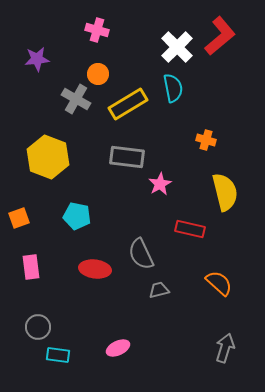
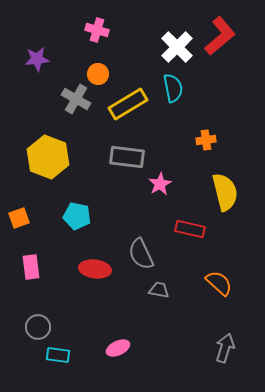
orange cross: rotated 24 degrees counterclockwise
gray trapezoid: rotated 25 degrees clockwise
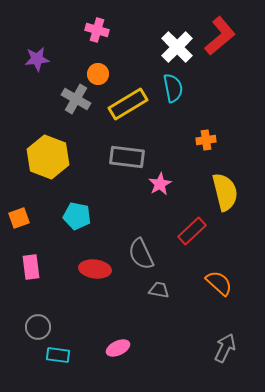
red rectangle: moved 2 px right, 2 px down; rotated 56 degrees counterclockwise
gray arrow: rotated 8 degrees clockwise
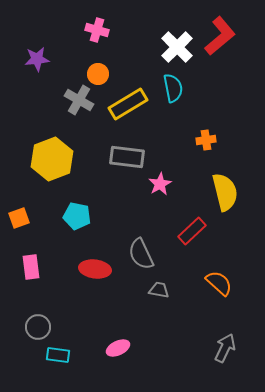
gray cross: moved 3 px right, 1 px down
yellow hexagon: moved 4 px right, 2 px down; rotated 18 degrees clockwise
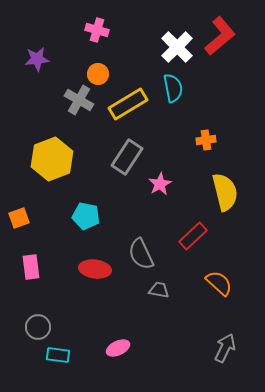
gray rectangle: rotated 64 degrees counterclockwise
cyan pentagon: moved 9 px right
red rectangle: moved 1 px right, 5 px down
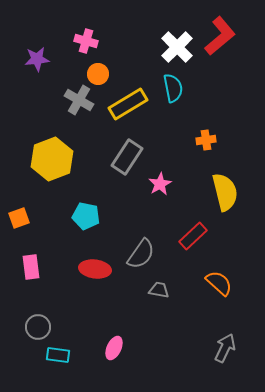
pink cross: moved 11 px left, 11 px down
gray semicircle: rotated 120 degrees counterclockwise
pink ellipse: moved 4 px left; rotated 40 degrees counterclockwise
